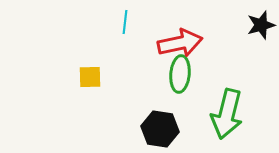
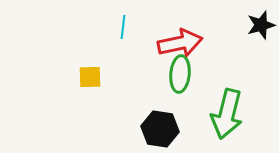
cyan line: moved 2 px left, 5 px down
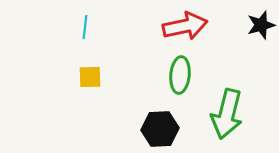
cyan line: moved 38 px left
red arrow: moved 5 px right, 17 px up
green ellipse: moved 1 px down
black hexagon: rotated 12 degrees counterclockwise
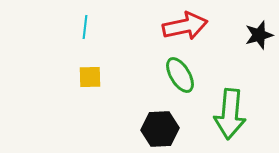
black star: moved 2 px left, 10 px down
green ellipse: rotated 36 degrees counterclockwise
green arrow: moved 3 px right; rotated 9 degrees counterclockwise
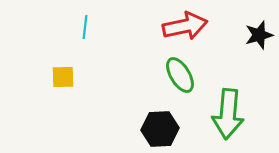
yellow square: moved 27 px left
green arrow: moved 2 px left
